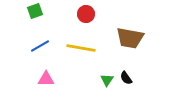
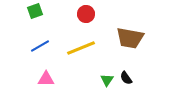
yellow line: rotated 32 degrees counterclockwise
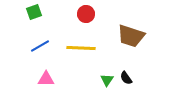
green square: moved 1 px left, 1 px down
brown trapezoid: moved 1 px right, 2 px up; rotated 8 degrees clockwise
yellow line: rotated 24 degrees clockwise
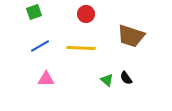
green triangle: rotated 24 degrees counterclockwise
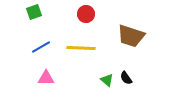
blue line: moved 1 px right, 1 px down
pink triangle: moved 1 px up
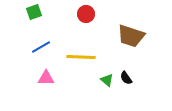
yellow line: moved 9 px down
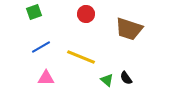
brown trapezoid: moved 2 px left, 7 px up
yellow line: rotated 20 degrees clockwise
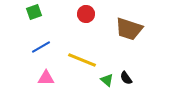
yellow line: moved 1 px right, 3 px down
